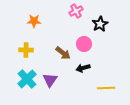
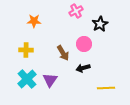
brown arrow: rotated 21 degrees clockwise
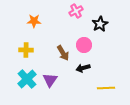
pink circle: moved 1 px down
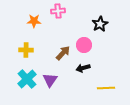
pink cross: moved 18 px left; rotated 24 degrees clockwise
brown arrow: rotated 105 degrees counterclockwise
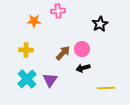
pink circle: moved 2 px left, 4 px down
